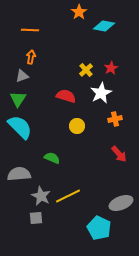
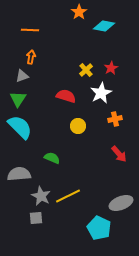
yellow circle: moved 1 px right
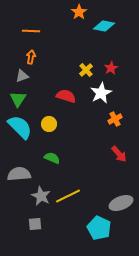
orange line: moved 1 px right, 1 px down
orange cross: rotated 16 degrees counterclockwise
yellow circle: moved 29 px left, 2 px up
gray square: moved 1 px left, 6 px down
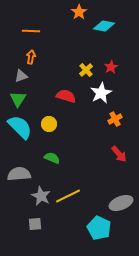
red star: moved 1 px up
gray triangle: moved 1 px left
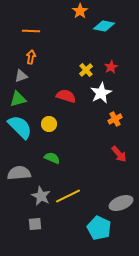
orange star: moved 1 px right, 1 px up
green triangle: rotated 42 degrees clockwise
gray semicircle: moved 1 px up
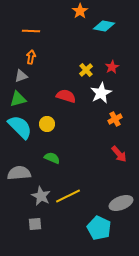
red star: moved 1 px right
yellow circle: moved 2 px left
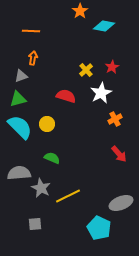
orange arrow: moved 2 px right, 1 px down
gray star: moved 8 px up
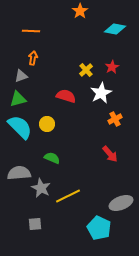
cyan diamond: moved 11 px right, 3 px down
red arrow: moved 9 px left
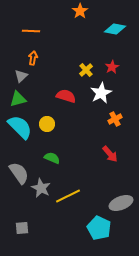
gray triangle: rotated 24 degrees counterclockwise
gray semicircle: rotated 60 degrees clockwise
gray square: moved 13 px left, 4 px down
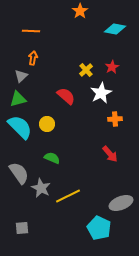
red semicircle: rotated 24 degrees clockwise
orange cross: rotated 24 degrees clockwise
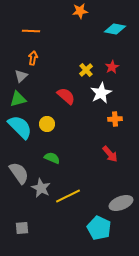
orange star: rotated 28 degrees clockwise
